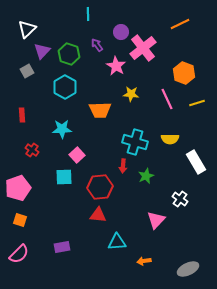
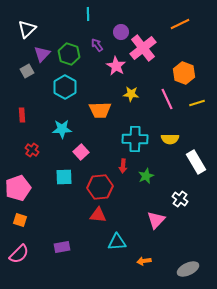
purple triangle: moved 3 px down
cyan cross: moved 3 px up; rotated 15 degrees counterclockwise
pink square: moved 4 px right, 3 px up
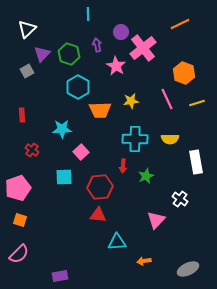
purple arrow: rotated 24 degrees clockwise
cyan hexagon: moved 13 px right
yellow star: moved 7 px down; rotated 14 degrees counterclockwise
white rectangle: rotated 20 degrees clockwise
purple rectangle: moved 2 px left, 29 px down
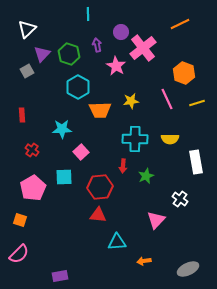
pink pentagon: moved 15 px right; rotated 10 degrees counterclockwise
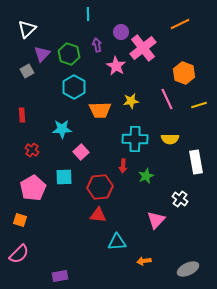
cyan hexagon: moved 4 px left
yellow line: moved 2 px right, 2 px down
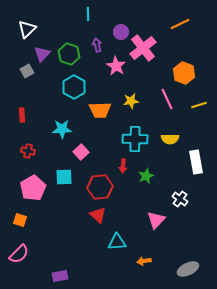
red cross: moved 4 px left, 1 px down; rotated 24 degrees counterclockwise
red triangle: rotated 36 degrees clockwise
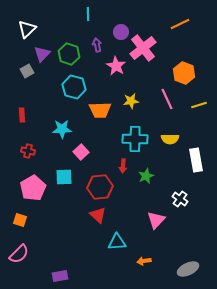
cyan hexagon: rotated 15 degrees counterclockwise
white rectangle: moved 2 px up
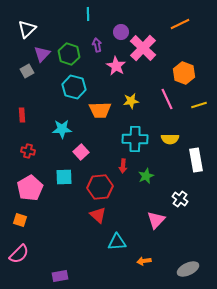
pink cross: rotated 8 degrees counterclockwise
pink pentagon: moved 3 px left
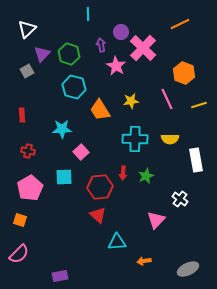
purple arrow: moved 4 px right
orange trapezoid: rotated 60 degrees clockwise
red arrow: moved 7 px down
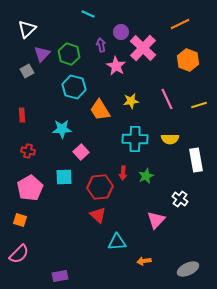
cyan line: rotated 64 degrees counterclockwise
orange hexagon: moved 4 px right, 13 px up
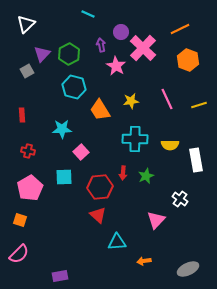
orange line: moved 5 px down
white triangle: moved 1 px left, 5 px up
green hexagon: rotated 15 degrees clockwise
yellow semicircle: moved 6 px down
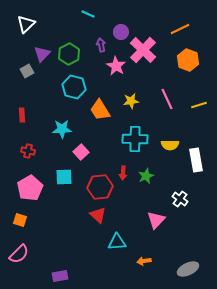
pink cross: moved 2 px down
